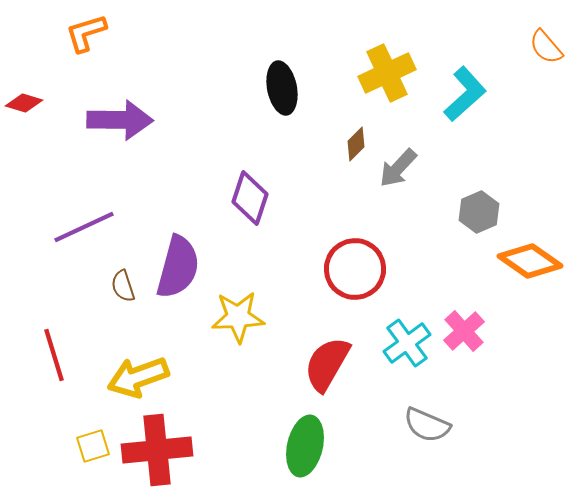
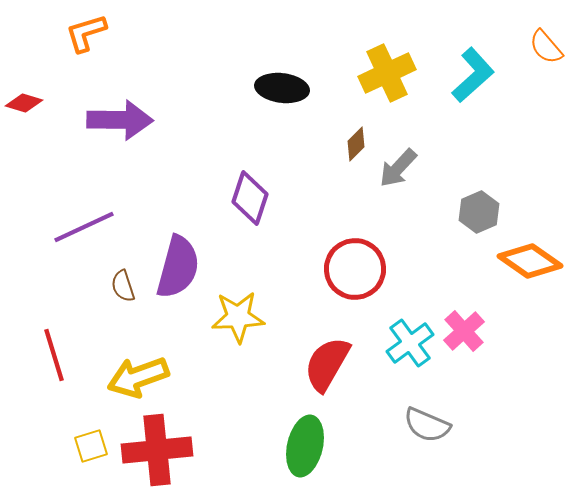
black ellipse: rotated 72 degrees counterclockwise
cyan L-shape: moved 8 px right, 19 px up
cyan cross: moved 3 px right
yellow square: moved 2 px left
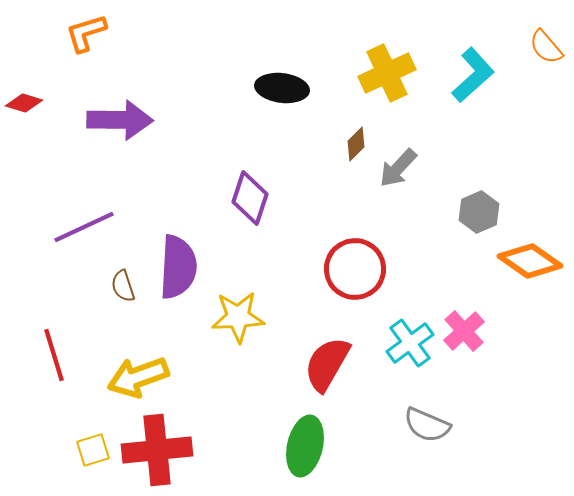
purple semicircle: rotated 12 degrees counterclockwise
yellow square: moved 2 px right, 4 px down
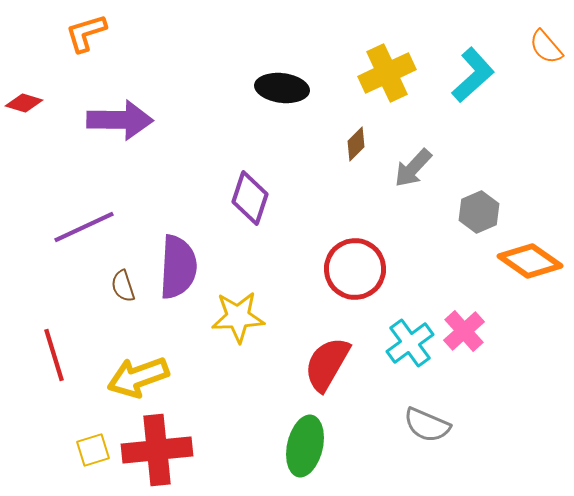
gray arrow: moved 15 px right
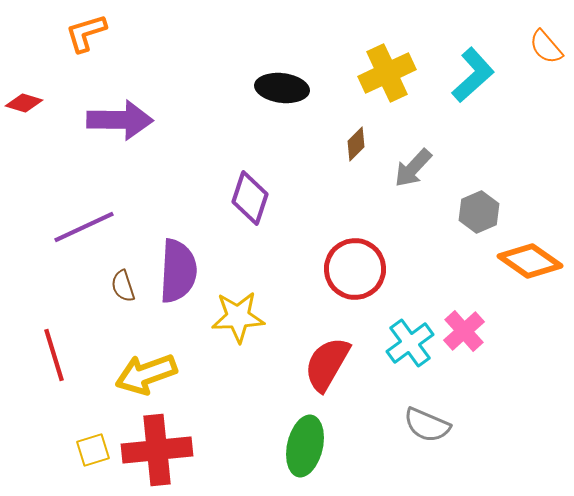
purple semicircle: moved 4 px down
yellow arrow: moved 8 px right, 3 px up
